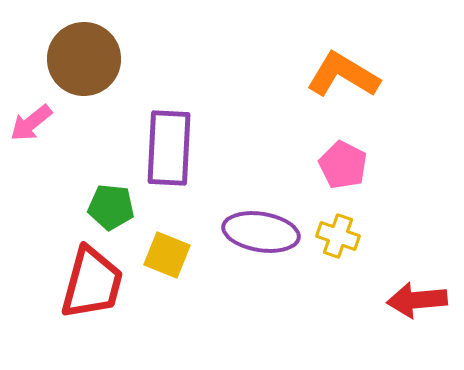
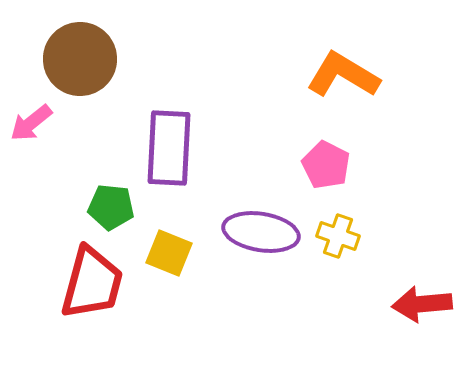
brown circle: moved 4 px left
pink pentagon: moved 17 px left
yellow square: moved 2 px right, 2 px up
red arrow: moved 5 px right, 4 px down
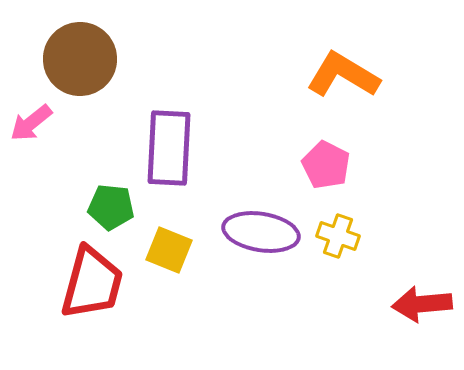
yellow square: moved 3 px up
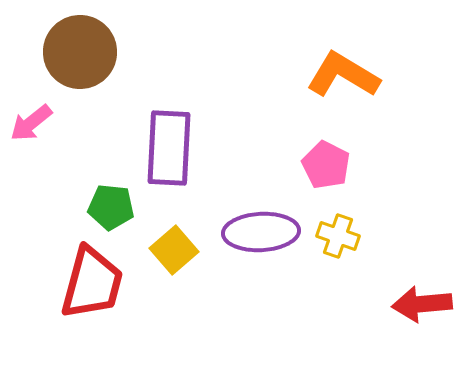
brown circle: moved 7 px up
purple ellipse: rotated 12 degrees counterclockwise
yellow square: moved 5 px right; rotated 27 degrees clockwise
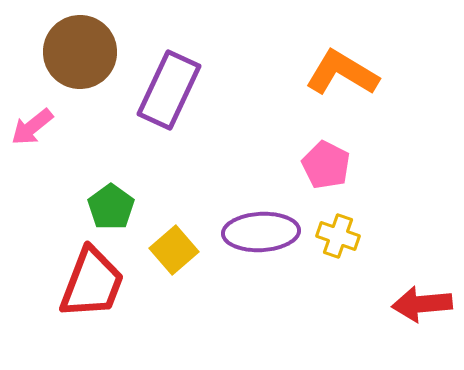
orange L-shape: moved 1 px left, 2 px up
pink arrow: moved 1 px right, 4 px down
purple rectangle: moved 58 px up; rotated 22 degrees clockwise
green pentagon: rotated 30 degrees clockwise
red trapezoid: rotated 6 degrees clockwise
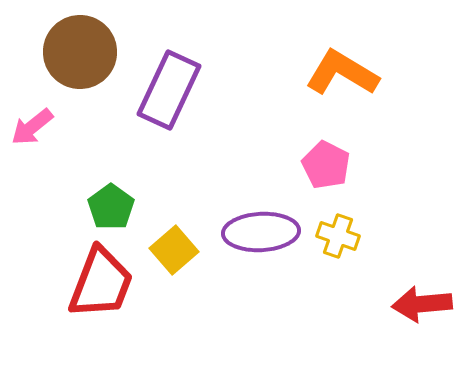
red trapezoid: moved 9 px right
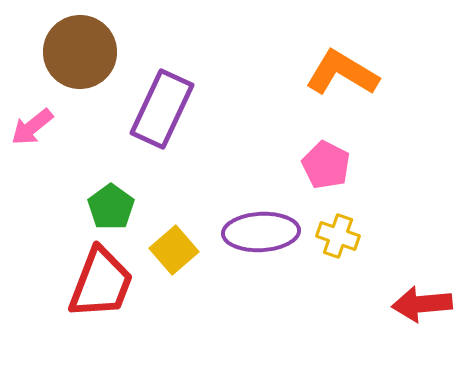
purple rectangle: moved 7 px left, 19 px down
